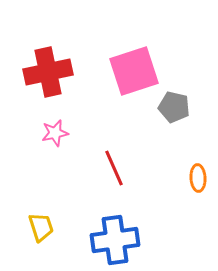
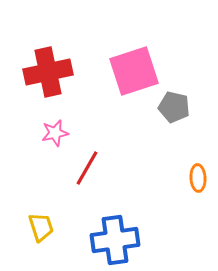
red line: moved 27 px left; rotated 54 degrees clockwise
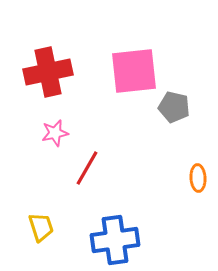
pink square: rotated 12 degrees clockwise
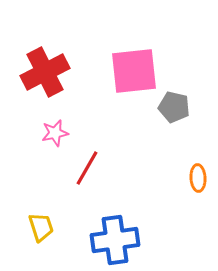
red cross: moved 3 px left; rotated 15 degrees counterclockwise
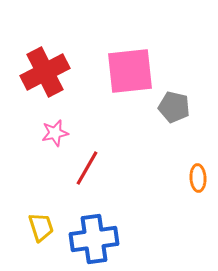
pink square: moved 4 px left
blue cross: moved 21 px left, 1 px up
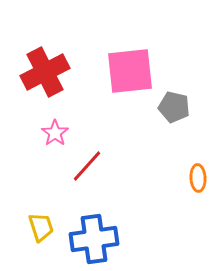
pink star: rotated 24 degrees counterclockwise
red line: moved 2 px up; rotated 12 degrees clockwise
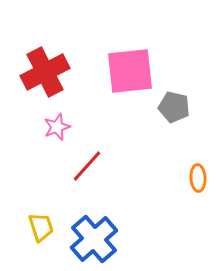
pink star: moved 2 px right, 6 px up; rotated 16 degrees clockwise
blue cross: rotated 33 degrees counterclockwise
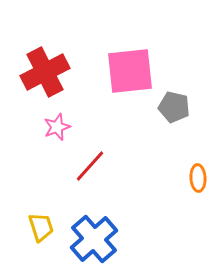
red line: moved 3 px right
